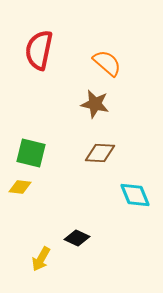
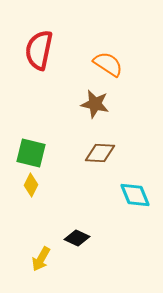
orange semicircle: moved 1 px right, 1 px down; rotated 8 degrees counterclockwise
yellow diamond: moved 11 px right, 2 px up; rotated 70 degrees counterclockwise
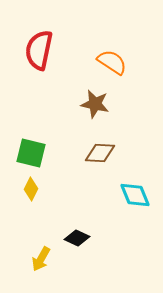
orange semicircle: moved 4 px right, 2 px up
yellow diamond: moved 4 px down
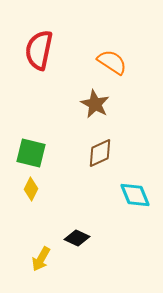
brown star: rotated 16 degrees clockwise
brown diamond: rotated 28 degrees counterclockwise
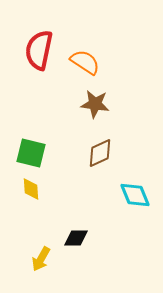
orange semicircle: moved 27 px left
brown star: rotated 20 degrees counterclockwise
yellow diamond: rotated 30 degrees counterclockwise
black diamond: moved 1 px left; rotated 25 degrees counterclockwise
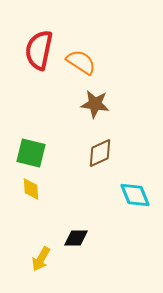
orange semicircle: moved 4 px left
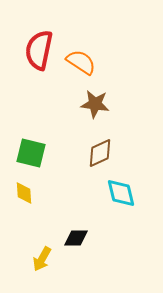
yellow diamond: moved 7 px left, 4 px down
cyan diamond: moved 14 px left, 2 px up; rotated 8 degrees clockwise
yellow arrow: moved 1 px right
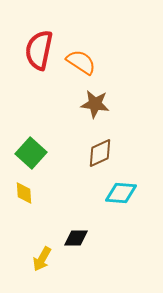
green square: rotated 28 degrees clockwise
cyan diamond: rotated 72 degrees counterclockwise
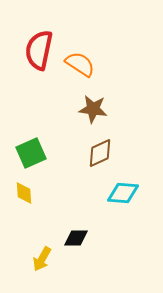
orange semicircle: moved 1 px left, 2 px down
brown star: moved 2 px left, 5 px down
green square: rotated 24 degrees clockwise
cyan diamond: moved 2 px right
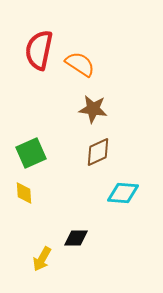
brown diamond: moved 2 px left, 1 px up
